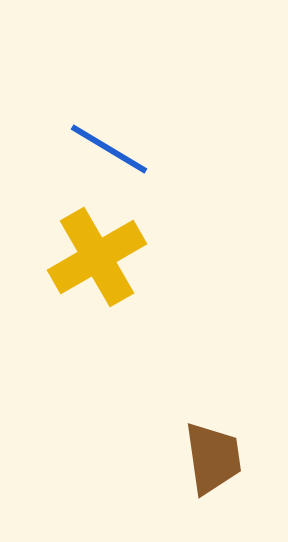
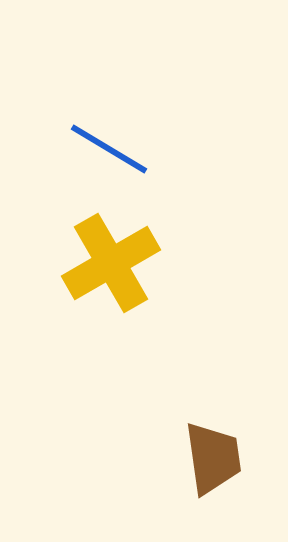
yellow cross: moved 14 px right, 6 px down
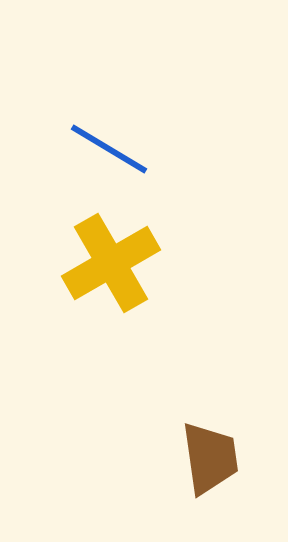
brown trapezoid: moved 3 px left
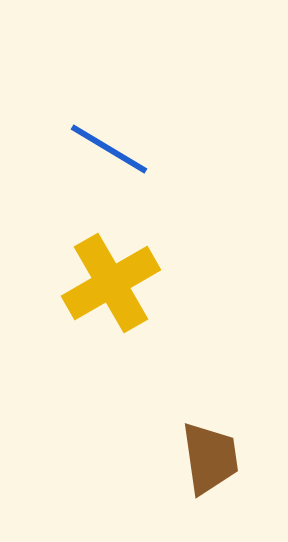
yellow cross: moved 20 px down
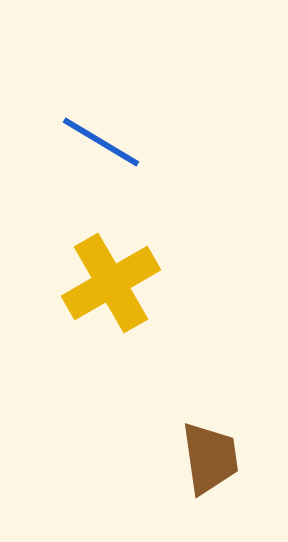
blue line: moved 8 px left, 7 px up
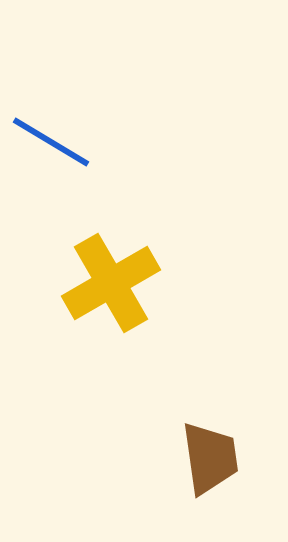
blue line: moved 50 px left
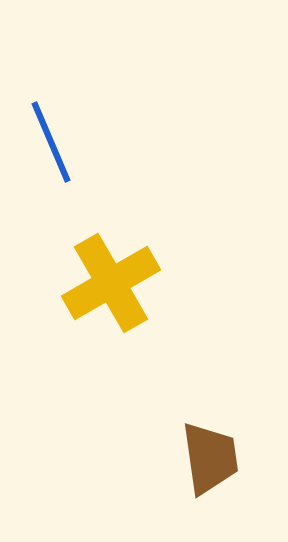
blue line: rotated 36 degrees clockwise
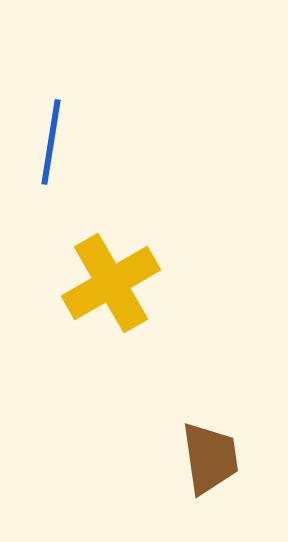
blue line: rotated 32 degrees clockwise
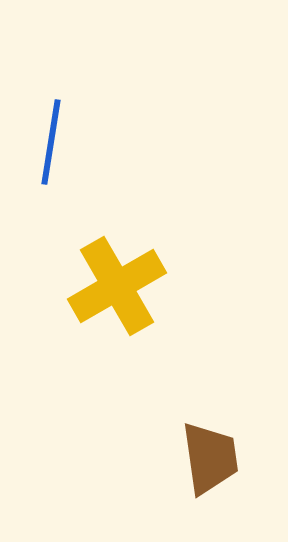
yellow cross: moved 6 px right, 3 px down
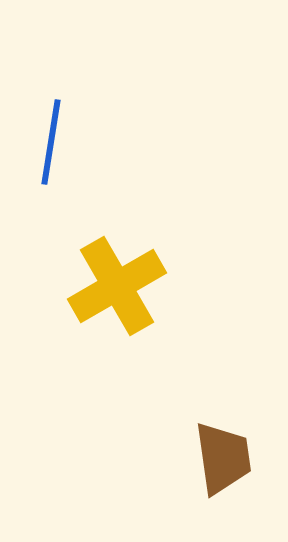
brown trapezoid: moved 13 px right
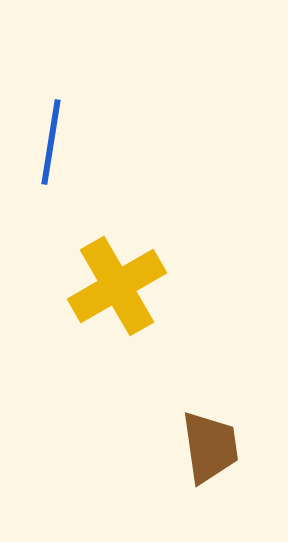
brown trapezoid: moved 13 px left, 11 px up
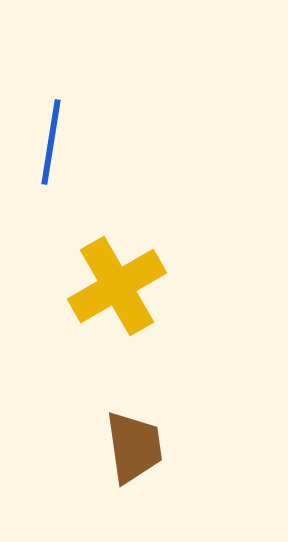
brown trapezoid: moved 76 px left
